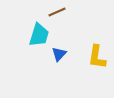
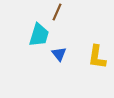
brown line: rotated 42 degrees counterclockwise
blue triangle: rotated 21 degrees counterclockwise
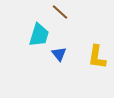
brown line: moved 3 px right; rotated 72 degrees counterclockwise
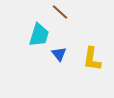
yellow L-shape: moved 5 px left, 2 px down
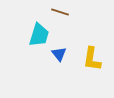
brown line: rotated 24 degrees counterclockwise
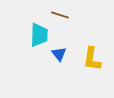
brown line: moved 3 px down
cyan trapezoid: rotated 15 degrees counterclockwise
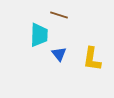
brown line: moved 1 px left
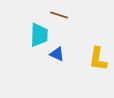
blue triangle: moved 2 px left; rotated 28 degrees counterclockwise
yellow L-shape: moved 6 px right
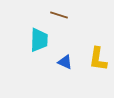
cyan trapezoid: moved 5 px down
blue triangle: moved 8 px right, 8 px down
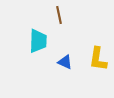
brown line: rotated 60 degrees clockwise
cyan trapezoid: moved 1 px left, 1 px down
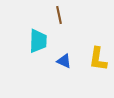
blue triangle: moved 1 px left, 1 px up
